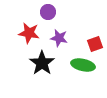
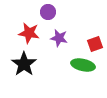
black star: moved 18 px left, 1 px down
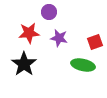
purple circle: moved 1 px right
red star: rotated 15 degrees counterclockwise
red square: moved 2 px up
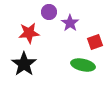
purple star: moved 11 px right, 15 px up; rotated 24 degrees clockwise
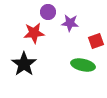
purple circle: moved 1 px left
purple star: rotated 30 degrees counterclockwise
red star: moved 5 px right
red square: moved 1 px right, 1 px up
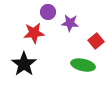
red square: rotated 21 degrees counterclockwise
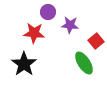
purple star: moved 2 px down
red star: rotated 10 degrees clockwise
green ellipse: moved 1 px right, 2 px up; rotated 45 degrees clockwise
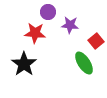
red star: moved 1 px right
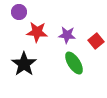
purple circle: moved 29 px left
purple star: moved 3 px left, 10 px down
red star: moved 2 px right, 1 px up
green ellipse: moved 10 px left
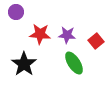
purple circle: moved 3 px left
red star: moved 3 px right, 2 px down
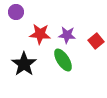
green ellipse: moved 11 px left, 3 px up
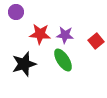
purple star: moved 2 px left
black star: rotated 20 degrees clockwise
